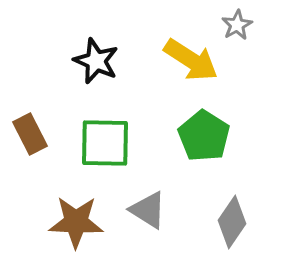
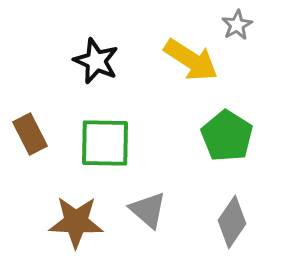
green pentagon: moved 23 px right
gray triangle: rotated 9 degrees clockwise
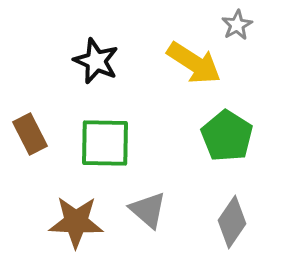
yellow arrow: moved 3 px right, 3 px down
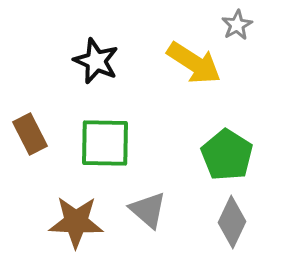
green pentagon: moved 19 px down
gray diamond: rotated 9 degrees counterclockwise
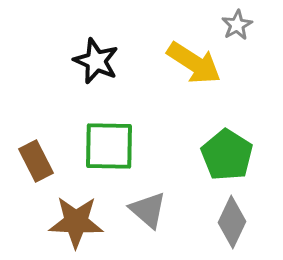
brown rectangle: moved 6 px right, 27 px down
green square: moved 4 px right, 3 px down
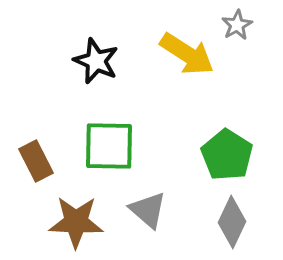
yellow arrow: moved 7 px left, 9 px up
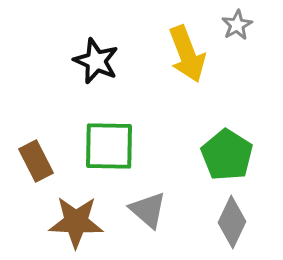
yellow arrow: rotated 36 degrees clockwise
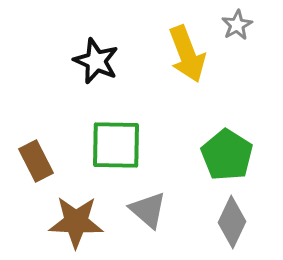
green square: moved 7 px right, 1 px up
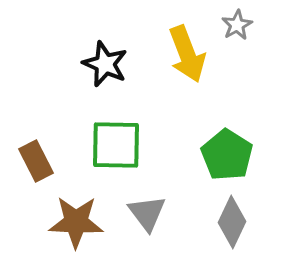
black star: moved 9 px right, 3 px down
gray triangle: moved 1 px left, 3 px down; rotated 12 degrees clockwise
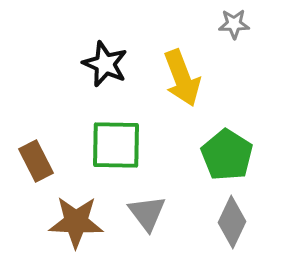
gray star: moved 3 px left, 1 px up; rotated 28 degrees clockwise
yellow arrow: moved 5 px left, 24 px down
